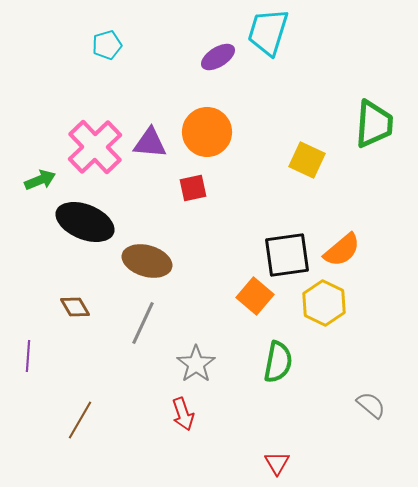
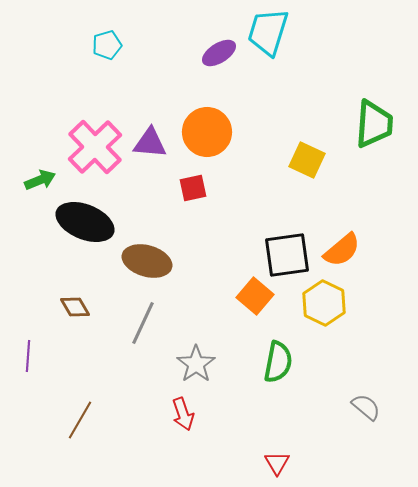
purple ellipse: moved 1 px right, 4 px up
gray semicircle: moved 5 px left, 2 px down
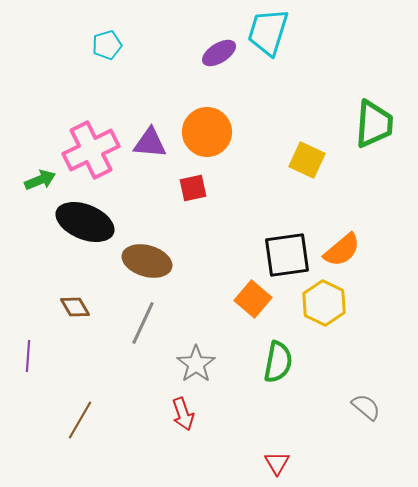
pink cross: moved 4 px left, 3 px down; rotated 18 degrees clockwise
orange square: moved 2 px left, 3 px down
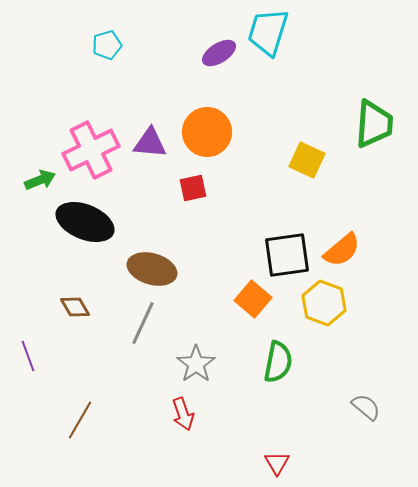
brown ellipse: moved 5 px right, 8 px down
yellow hexagon: rotated 6 degrees counterclockwise
purple line: rotated 24 degrees counterclockwise
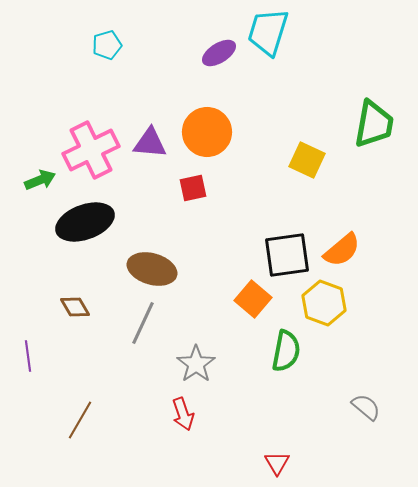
green trapezoid: rotated 6 degrees clockwise
black ellipse: rotated 42 degrees counterclockwise
purple line: rotated 12 degrees clockwise
green semicircle: moved 8 px right, 11 px up
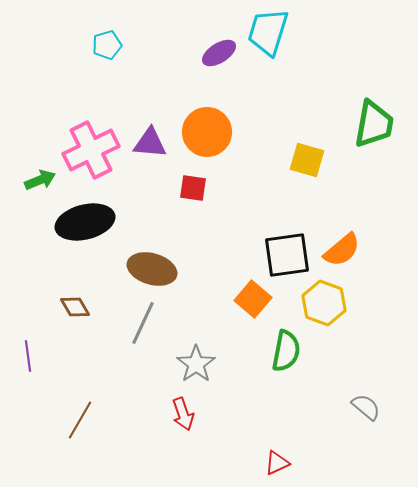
yellow square: rotated 9 degrees counterclockwise
red square: rotated 20 degrees clockwise
black ellipse: rotated 6 degrees clockwise
red triangle: rotated 36 degrees clockwise
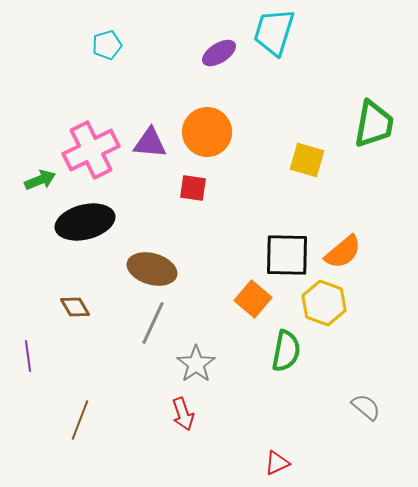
cyan trapezoid: moved 6 px right
orange semicircle: moved 1 px right, 2 px down
black square: rotated 9 degrees clockwise
gray line: moved 10 px right
brown line: rotated 9 degrees counterclockwise
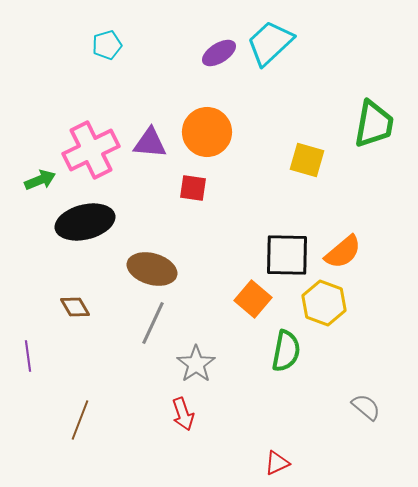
cyan trapezoid: moved 4 px left, 11 px down; rotated 30 degrees clockwise
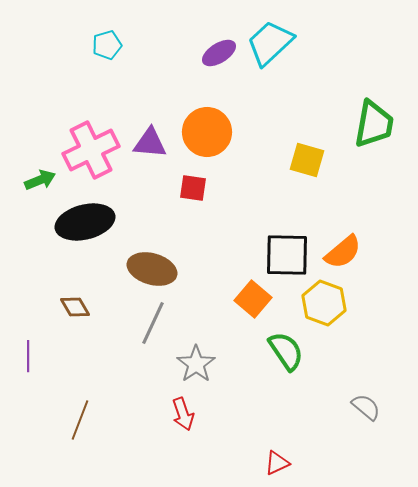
green semicircle: rotated 45 degrees counterclockwise
purple line: rotated 8 degrees clockwise
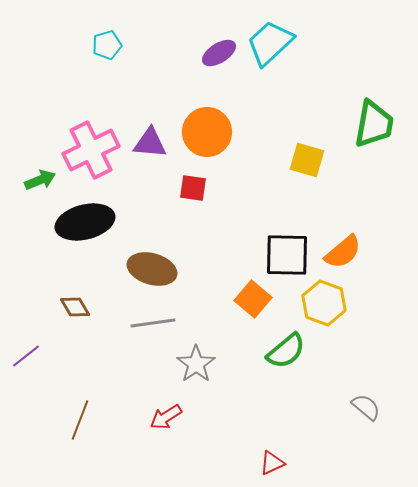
gray line: rotated 57 degrees clockwise
green semicircle: rotated 84 degrees clockwise
purple line: moved 2 px left; rotated 52 degrees clockwise
red arrow: moved 17 px left, 3 px down; rotated 76 degrees clockwise
red triangle: moved 5 px left
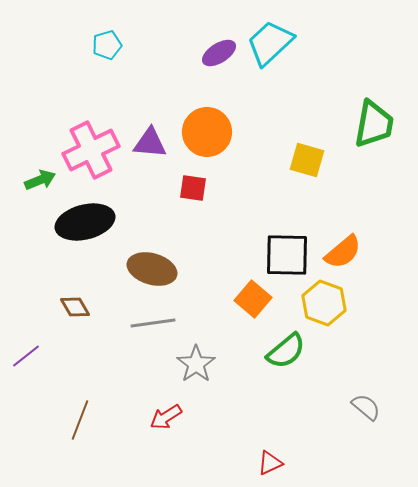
red triangle: moved 2 px left
